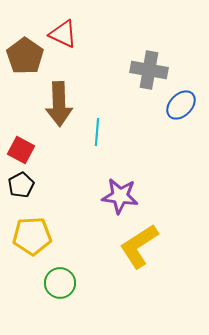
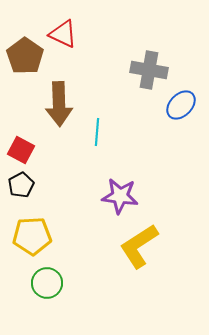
green circle: moved 13 px left
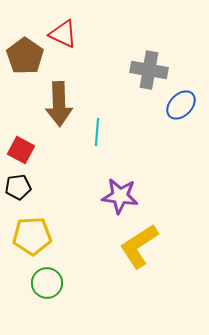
black pentagon: moved 3 px left, 2 px down; rotated 20 degrees clockwise
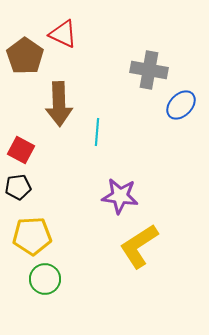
green circle: moved 2 px left, 4 px up
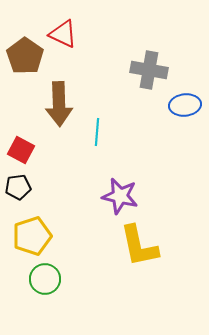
blue ellipse: moved 4 px right; rotated 40 degrees clockwise
purple star: rotated 6 degrees clockwise
yellow pentagon: rotated 15 degrees counterclockwise
yellow L-shape: rotated 69 degrees counterclockwise
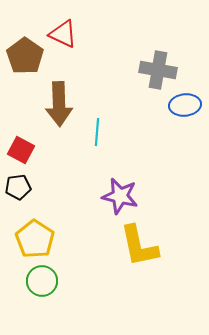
gray cross: moved 9 px right
yellow pentagon: moved 3 px right, 3 px down; rotated 21 degrees counterclockwise
green circle: moved 3 px left, 2 px down
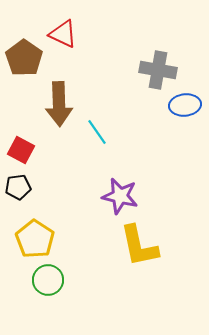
brown pentagon: moved 1 px left, 2 px down
cyan line: rotated 40 degrees counterclockwise
green circle: moved 6 px right, 1 px up
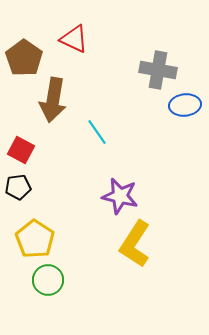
red triangle: moved 11 px right, 5 px down
brown arrow: moved 6 px left, 4 px up; rotated 12 degrees clockwise
yellow L-shape: moved 4 px left, 2 px up; rotated 45 degrees clockwise
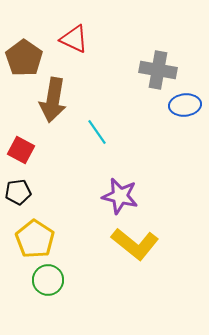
black pentagon: moved 5 px down
yellow L-shape: rotated 84 degrees counterclockwise
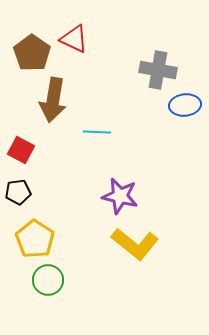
brown pentagon: moved 8 px right, 5 px up
cyan line: rotated 52 degrees counterclockwise
